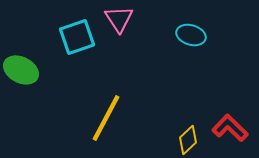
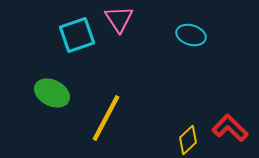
cyan square: moved 2 px up
green ellipse: moved 31 px right, 23 px down
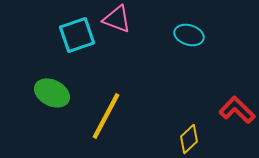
pink triangle: moved 2 px left; rotated 36 degrees counterclockwise
cyan ellipse: moved 2 px left
yellow line: moved 2 px up
red L-shape: moved 7 px right, 18 px up
yellow diamond: moved 1 px right, 1 px up
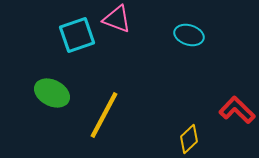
yellow line: moved 2 px left, 1 px up
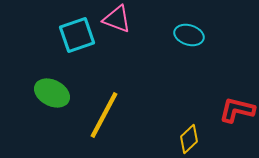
red L-shape: rotated 30 degrees counterclockwise
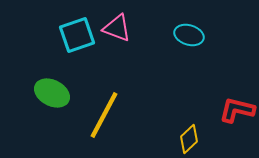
pink triangle: moved 9 px down
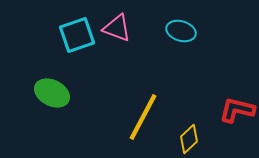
cyan ellipse: moved 8 px left, 4 px up
yellow line: moved 39 px right, 2 px down
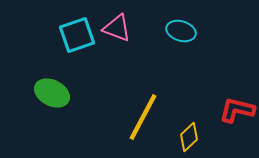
yellow diamond: moved 2 px up
